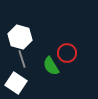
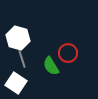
white hexagon: moved 2 px left, 1 px down
red circle: moved 1 px right
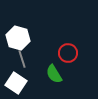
green semicircle: moved 3 px right, 8 px down
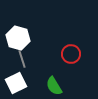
red circle: moved 3 px right, 1 px down
green semicircle: moved 12 px down
white square: rotated 30 degrees clockwise
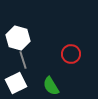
gray line: moved 1 px right, 1 px down
green semicircle: moved 3 px left
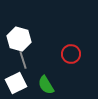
white hexagon: moved 1 px right, 1 px down
green semicircle: moved 5 px left, 1 px up
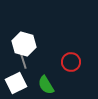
white hexagon: moved 5 px right, 5 px down
red circle: moved 8 px down
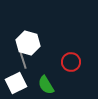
white hexagon: moved 4 px right, 1 px up
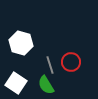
white hexagon: moved 7 px left
gray line: moved 27 px right, 5 px down
white square: rotated 30 degrees counterclockwise
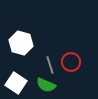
green semicircle: rotated 36 degrees counterclockwise
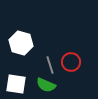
white square: moved 1 px down; rotated 25 degrees counterclockwise
